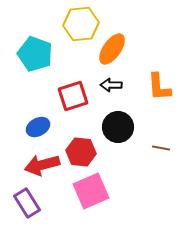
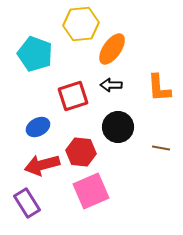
orange L-shape: moved 1 px down
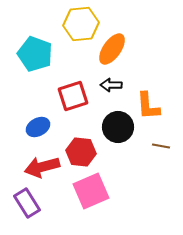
orange L-shape: moved 11 px left, 18 px down
brown line: moved 2 px up
red arrow: moved 2 px down
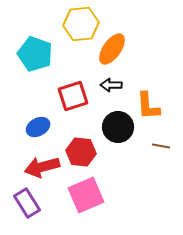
pink square: moved 5 px left, 4 px down
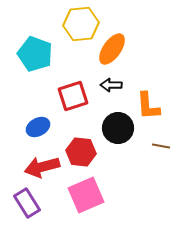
black circle: moved 1 px down
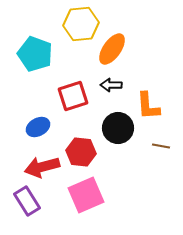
purple rectangle: moved 2 px up
